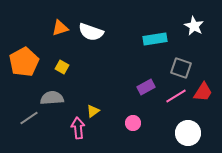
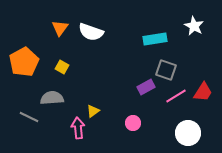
orange triangle: rotated 36 degrees counterclockwise
gray square: moved 15 px left, 2 px down
gray line: moved 1 px up; rotated 60 degrees clockwise
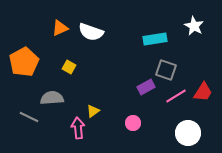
orange triangle: rotated 30 degrees clockwise
yellow square: moved 7 px right
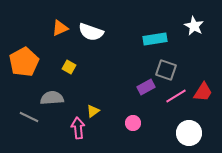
white circle: moved 1 px right
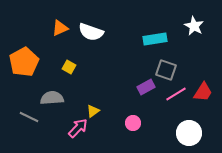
pink line: moved 2 px up
pink arrow: rotated 50 degrees clockwise
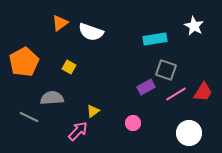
orange triangle: moved 5 px up; rotated 12 degrees counterclockwise
pink arrow: moved 3 px down
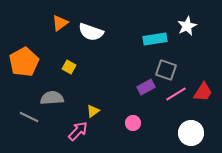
white star: moved 7 px left; rotated 18 degrees clockwise
white circle: moved 2 px right
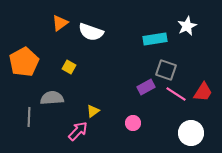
pink line: rotated 65 degrees clockwise
gray line: rotated 66 degrees clockwise
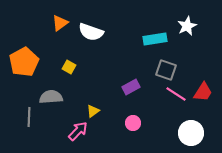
purple rectangle: moved 15 px left
gray semicircle: moved 1 px left, 1 px up
